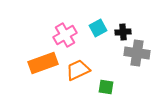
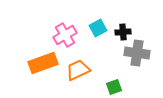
green square: moved 8 px right; rotated 28 degrees counterclockwise
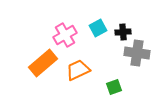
orange rectangle: rotated 20 degrees counterclockwise
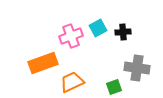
pink cross: moved 6 px right, 1 px down; rotated 10 degrees clockwise
gray cross: moved 15 px down
orange rectangle: rotated 20 degrees clockwise
orange trapezoid: moved 6 px left, 12 px down
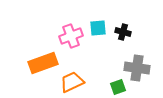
cyan square: rotated 24 degrees clockwise
black cross: rotated 21 degrees clockwise
green square: moved 4 px right
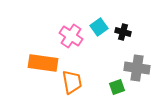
cyan square: moved 1 px right, 1 px up; rotated 30 degrees counterclockwise
pink cross: rotated 35 degrees counterclockwise
orange rectangle: rotated 28 degrees clockwise
orange trapezoid: rotated 105 degrees clockwise
green square: moved 1 px left
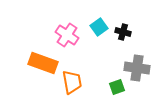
pink cross: moved 4 px left, 1 px up
orange rectangle: rotated 12 degrees clockwise
